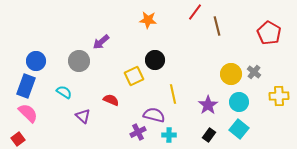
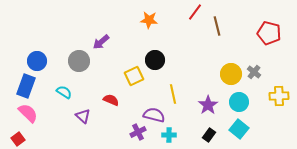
orange star: moved 1 px right
red pentagon: rotated 15 degrees counterclockwise
blue circle: moved 1 px right
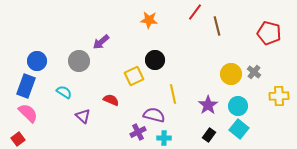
cyan circle: moved 1 px left, 4 px down
cyan cross: moved 5 px left, 3 px down
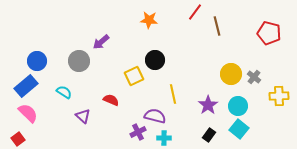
gray cross: moved 5 px down
blue rectangle: rotated 30 degrees clockwise
purple semicircle: moved 1 px right, 1 px down
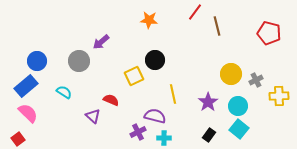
gray cross: moved 2 px right, 3 px down; rotated 24 degrees clockwise
purple star: moved 3 px up
purple triangle: moved 10 px right
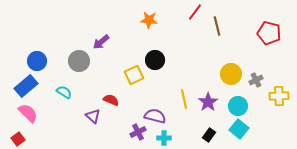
yellow square: moved 1 px up
yellow line: moved 11 px right, 5 px down
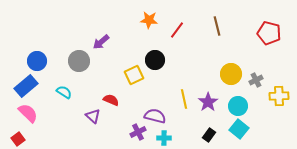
red line: moved 18 px left, 18 px down
